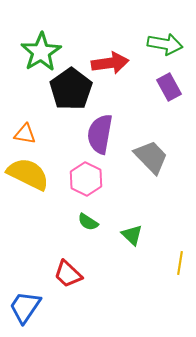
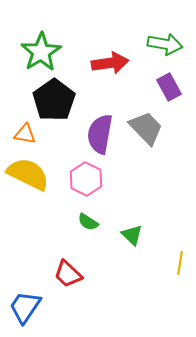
black pentagon: moved 17 px left, 11 px down
gray trapezoid: moved 5 px left, 29 px up
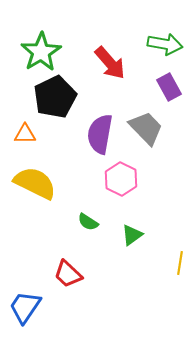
red arrow: rotated 57 degrees clockwise
black pentagon: moved 1 px right, 3 px up; rotated 9 degrees clockwise
orange triangle: rotated 10 degrees counterclockwise
yellow semicircle: moved 7 px right, 9 px down
pink hexagon: moved 35 px right
green triangle: rotated 40 degrees clockwise
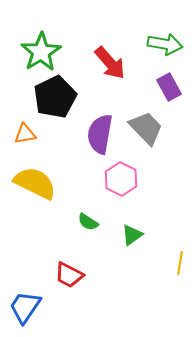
orange triangle: rotated 10 degrees counterclockwise
red trapezoid: moved 1 px right, 1 px down; rotated 16 degrees counterclockwise
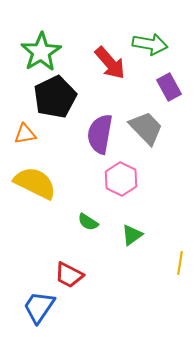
green arrow: moved 15 px left
blue trapezoid: moved 14 px right
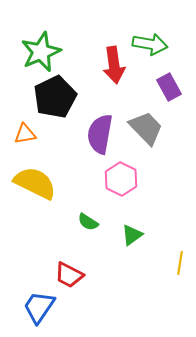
green star: rotated 9 degrees clockwise
red arrow: moved 4 px right, 2 px down; rotated 33 degrees clockwise
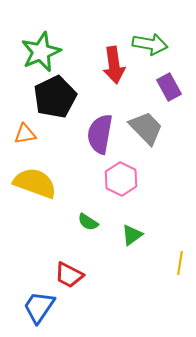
yellow semicircle: rotated 6 degrees counterclockwise
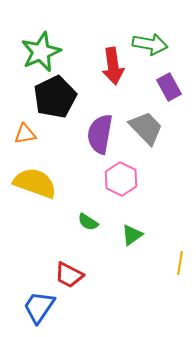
red arrow: moved 1 px left, 1 px down
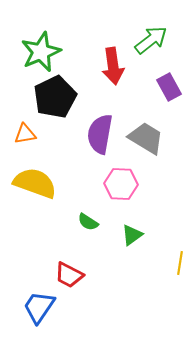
green arrow: moved 1 px right, 4 px up; rotated 48 degrees counterclockwise
gray trapezoid: moved 10 px down; rotated 15 degrees counterclockwise
pink hexagon: moved 5 px down; rotated 24 degrees counterclockwise
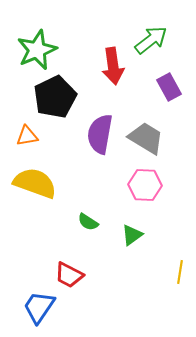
green star: moved 4 px left, 2 px up
orange triangle: moved 2 px right, 2 px down
pink hexagon: moved 24 px right, 1 px down
yellow line: moved 9 px down
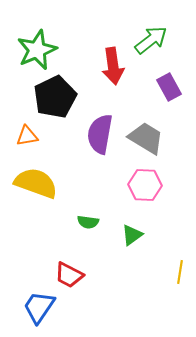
yellow semicircle: moved 1 px right
green semicircle: rotated 25 degrees counterclockwise
